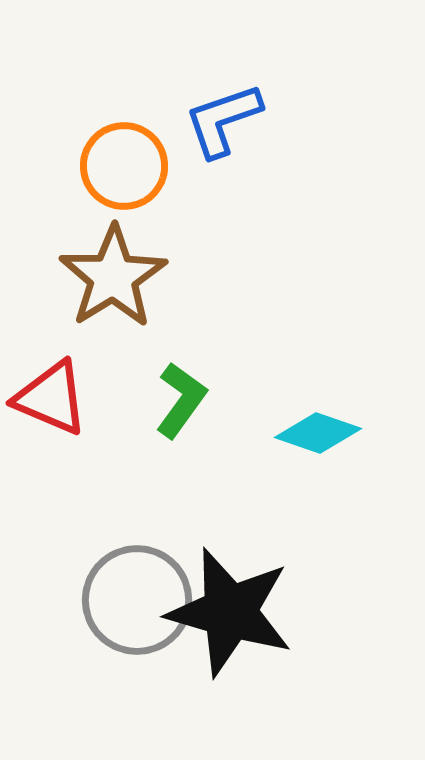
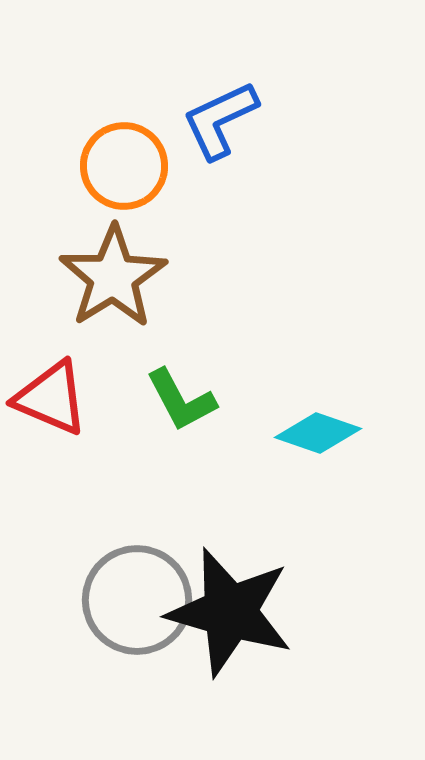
blue L-shape: moved 3 px left; rotated 6 degrees counterclockwise
green L-shape: rotated 116 degrees clockwise
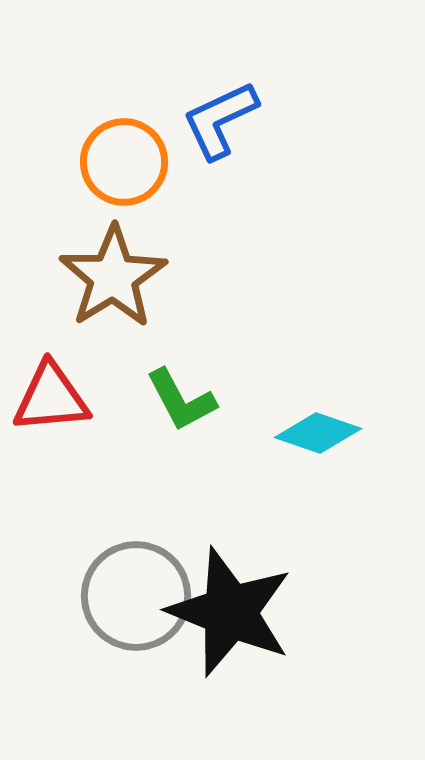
orange circle: moved 4 px up
red triangle: rotated 28 degrees counterclockwise
gray circle: moved 1 px left, 4 px up
black star: rotated 6 degrees clockwise
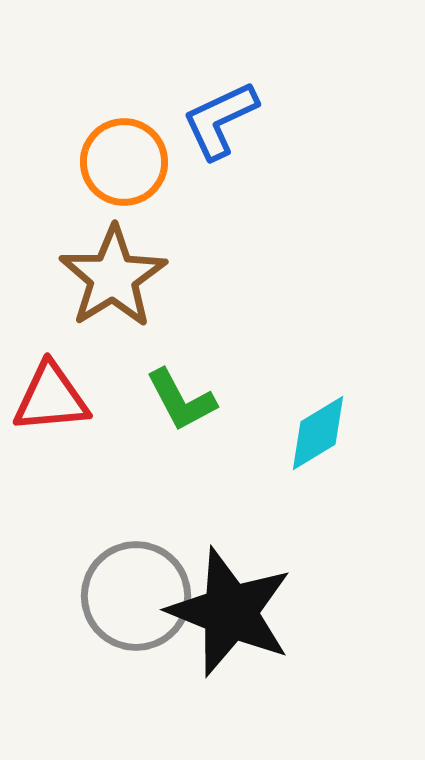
cyan diamond: rotated 50 degrees counterclockwise
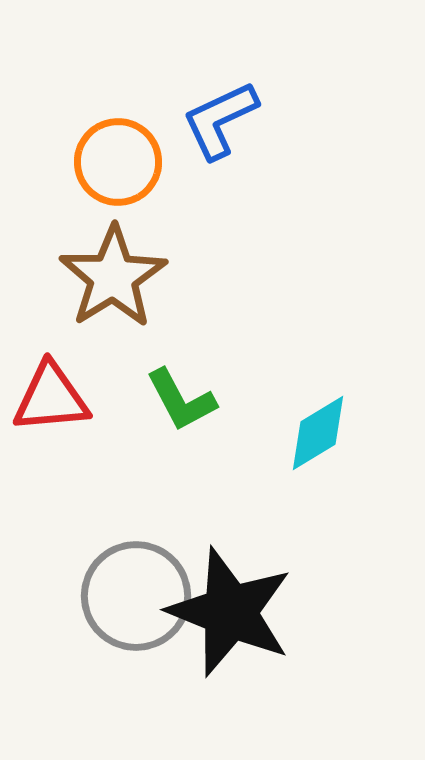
orange circle: moved 6 px left
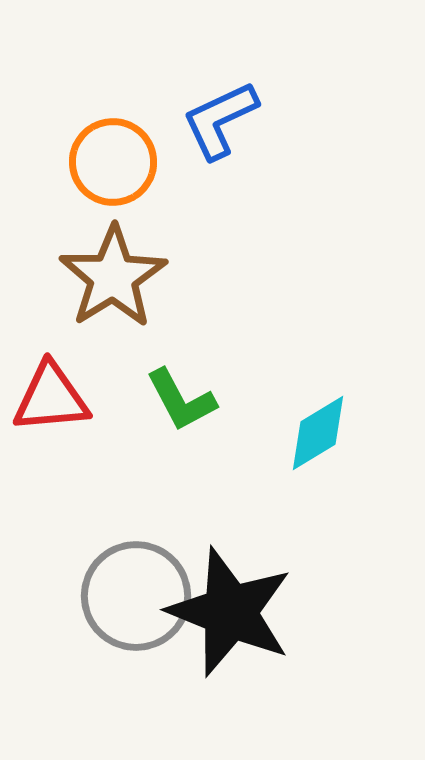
orange circle: moved 5 px left
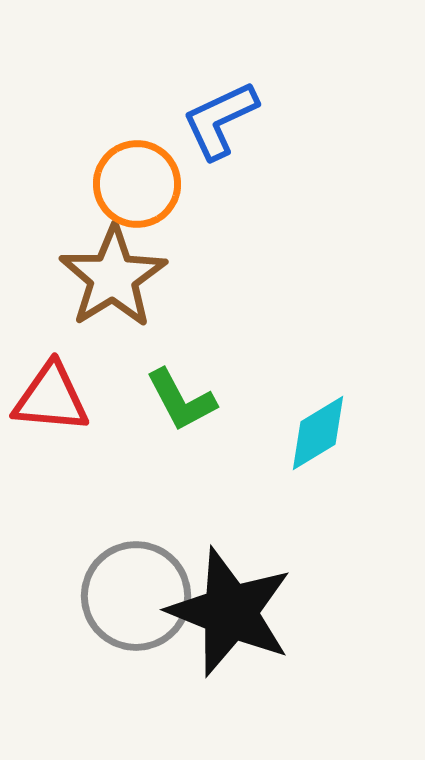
orange circle: moved 24 px right, 22 px down
red triangle: rotated 10 degrees clockwise
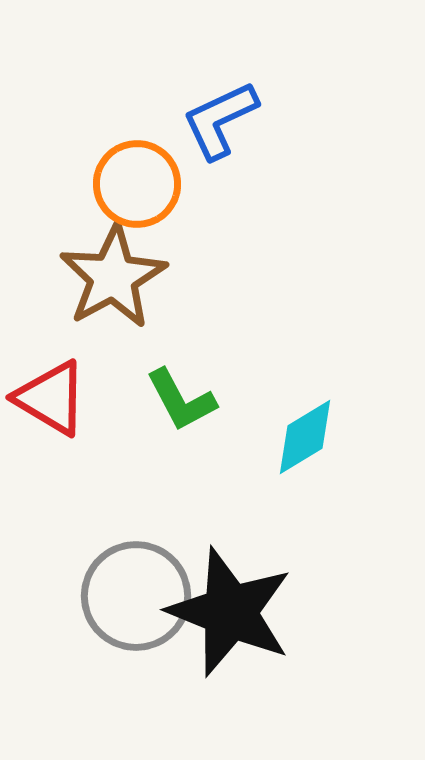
brown star: rotated 3 degrees clockwise
red triangle: rotated 26 degrees clockwise
cyan diamond: moved 13 px left, 4 px down
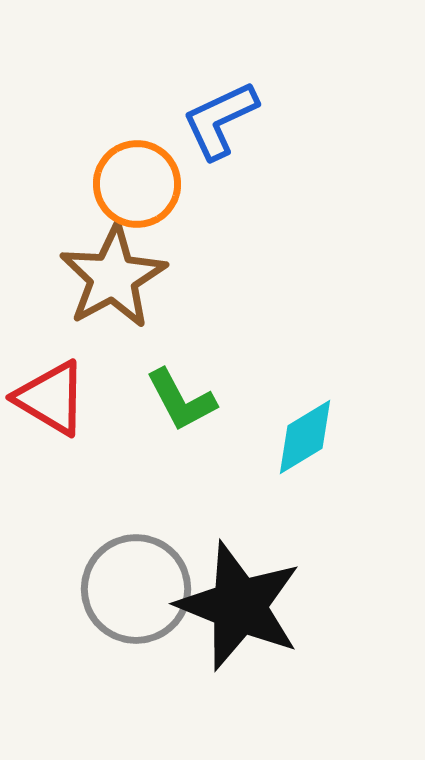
gray circle: moved 7 px up
black star: moved 9 px right, 6 px up
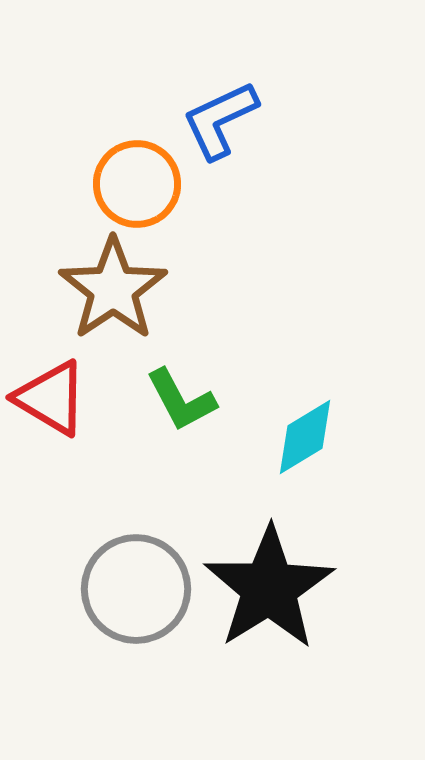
brown star: moved 12 px down; rotated 5 degrees counterclockwise
black star: moved 30 px right, 18 px up; rotated 18 degrees clockwise
